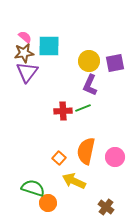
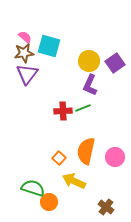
cyan square: rotated 15 degrees clockwise
purple square: rotated 24 degrees counterclockwise
purple triangle: moved 2 px down
orange circle: moved 1 px right, 1 px up
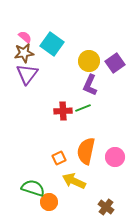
cyan square: moved 3 px right, 2 px up; rotated 20 degrees clockwise
orange square: rotated 24 degrees clockwise
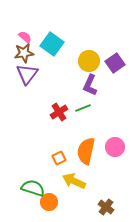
red cross: moved 4 px left, 1 px down; rotated 30 degrees counterclockwise
pink circle: moved 10 px up
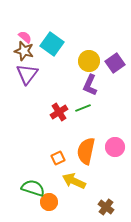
brown star: moved 2 px up; rotated 24 degrees clockwise
orange square: moved 1 px left
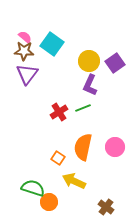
brown star: rotated 12 degrees counterclockwise
orange semicircle: moved 3 px left, 4 px up
orange square: rotated 32 degrees counterclockwise
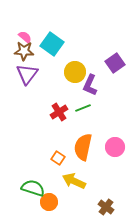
yellow circle: moved 14 px left, 11 px down
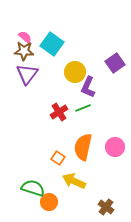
purple L-shape: moved 2 px left, 2 px down
